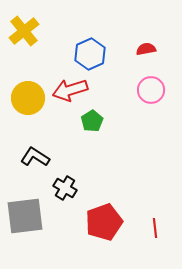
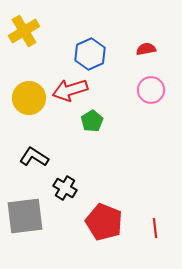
yellow cross: rotated 8 degrees clockwise
yellow circle: moved 1 px right
black L-shape: moved 1 px left
red pentagon: rotated 30 degrees counterclockwise
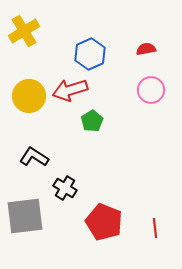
yellow circle: moved 2 px up
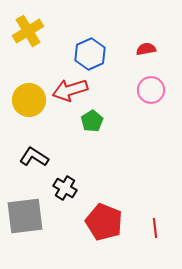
yellow cross: moved 4 px right
yellow circle: moved 4 px down
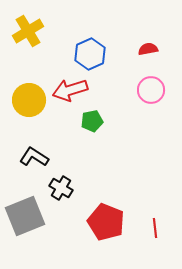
red semicircle: moved 2 px right
green pentagon: rotated 20 degrees clockwise
black cross: moved 4 px left
gray square: rotated 15 degrees counterclockwise
red pentagon: moved 2 px right
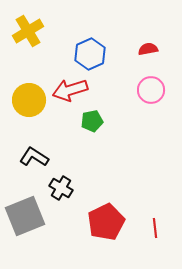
red pentagon: rotated 24 degrees clockwise
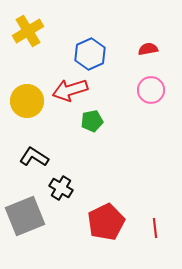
yellow circle: moved 2 px left, 1 px down
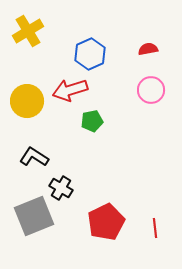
gray square: moved 9 px right
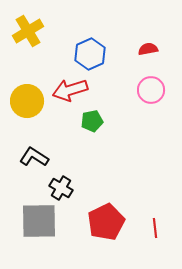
gray square: moved 5 px right, 5 px down; rotated 21 degrees clockwise
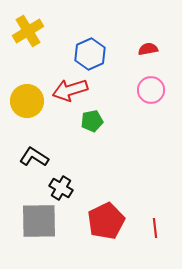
red pentagon: moved 1 px up
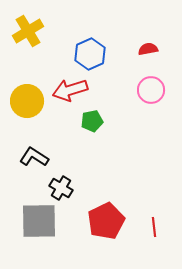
red line: moved 1 px left, 1 px up
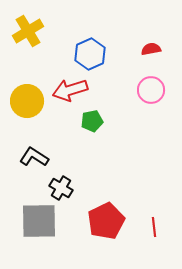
red semicircle: moved 3 px right
